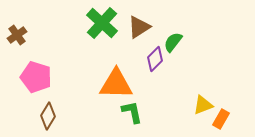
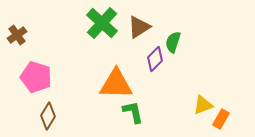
green semicircle: rotated 20 degrees counterclockwise
green L-shape: moved 1 px right
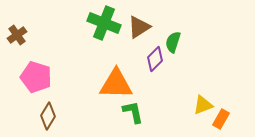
green cross: moved 2 px right; rotated 20 degrees counterclockwise
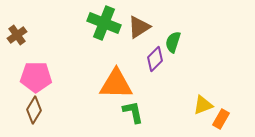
pink pentagon: rotated 16 degrees counterclockwise
brown diamond: moved 14 px left, 6 px up
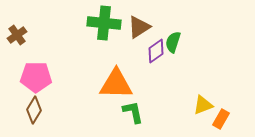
green cross: rotated 16 degrees counterclockwise
purple diamond: moved 1 px right, 8 px up; rotated 10 degrees clockwise
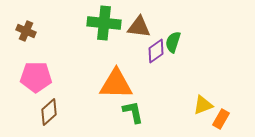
brown triangle: rotated 40 degrees clockwise
brown cross: moved 9 px right, 4 px up; rotated 30 degrees counterclockwise
brown diamond: moved 15 px right, 2 px down; rotated 16 degrees clockwise
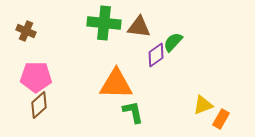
green semicircle: rotated 25 degrees clockwise
purple diamond: moved 4 px down
brown diamond: moved 10 px left, 7 px up
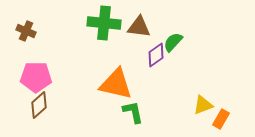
orange triangle: rotated 12 degrees clockwise
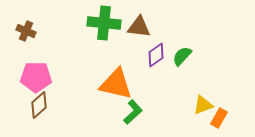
green semicircle: moved 9 px right, 14 px down
green L-shape: rotated 60 degrees clockwise
orange rectangle: moved 2 px left, 1 px up
